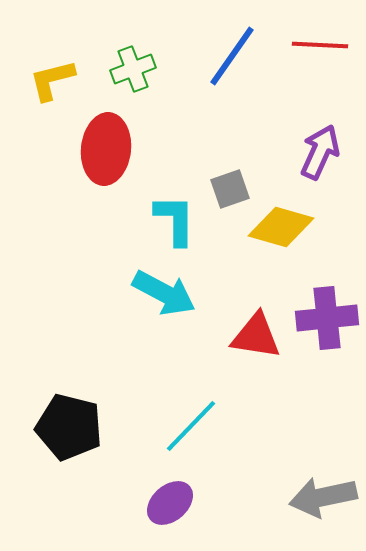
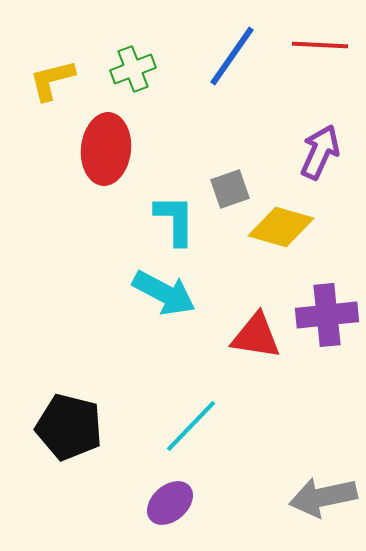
purple cross: moved 3 px up
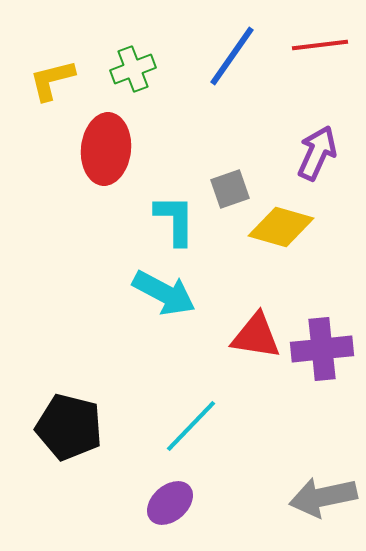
red line: rotated 10 degrees counterclockwise
purple arrow: moved 3 px left, 1 px down
purple cross: moved 5 px left, 34 px down
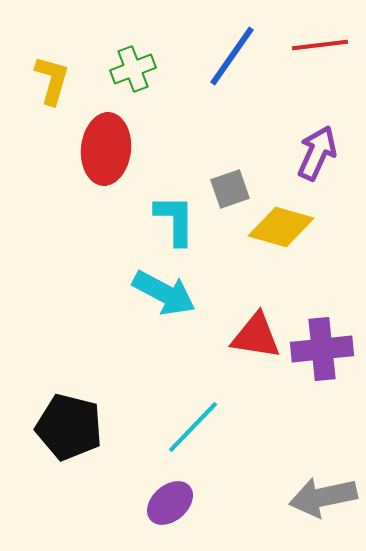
yellow L-shape: rotated 120 degrees clockwise
cyan line: moved 2 px right, 1 px down
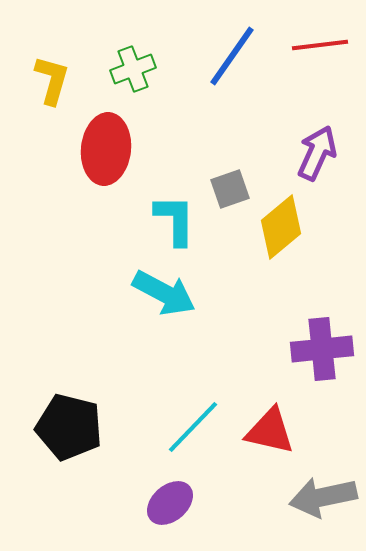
yellow diamond: rotated 56 degrees counterclockwise
red triangle: moved 14 px right, 95 px down; rotated 4 degrees clockwise
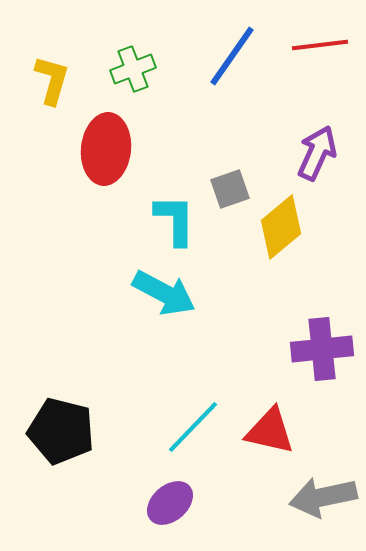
black pentagon: moved 8 px left, 4 px down
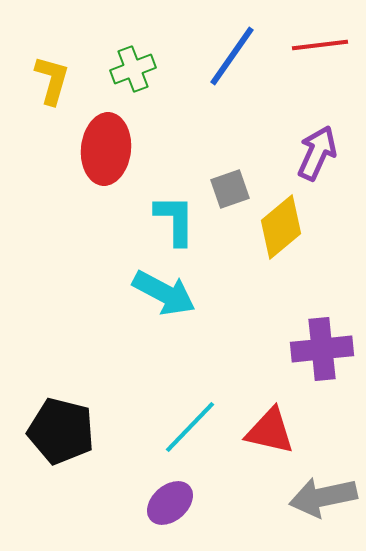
cyan line: moved 3 px left
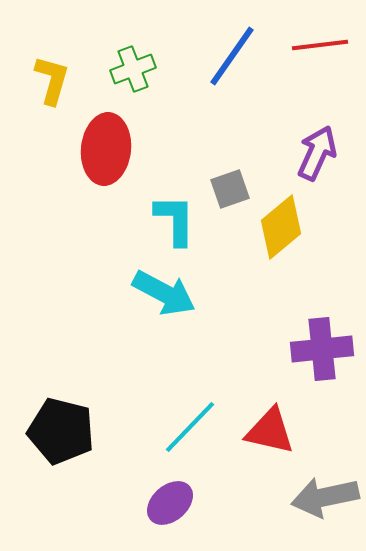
gray arrow: moved 2 px right
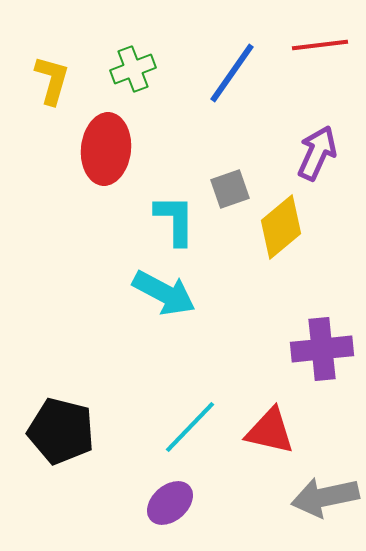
blue line: moved 17 px down
